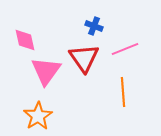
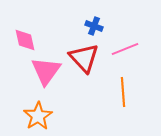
red triangle: rotated 8 degrees counterclockwise
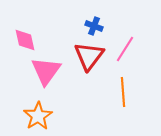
pink line: rotated 36 degrees counterclockwise
red triangle: moved 5 px right, 2 px up; rotated 20 degrees clockwise
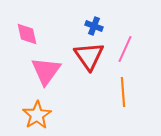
pink diamond: moved 2 px right, 6 px up
pink line: rotated 8 degrees counterclockwise
red triangle: rotated 12 degrees counterclockwise
orange star: moved 1 px left, 1 px up
